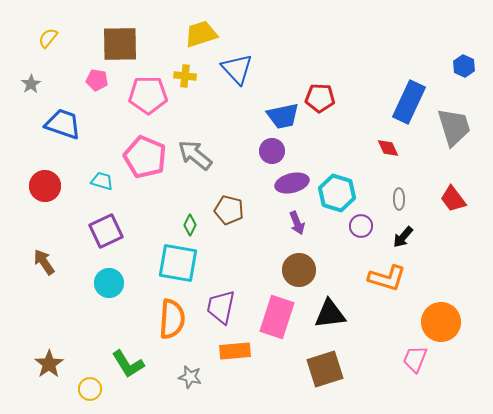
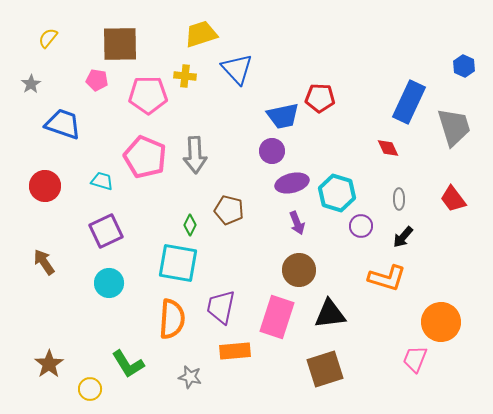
gray arrow at (195, 155): rotated 132 degrees counterclockwise
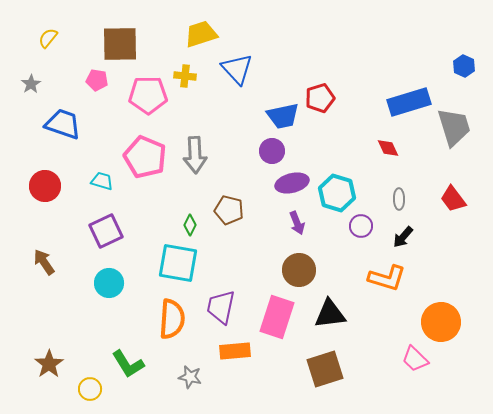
red pentagon at (320, 98): rotated 20 degrees counterclockwise
blue rectangle at (409, 102): rotated 48 degrees clockwise
pink trapezoid at (415, 359): rotated 68 degrees counterclockwise
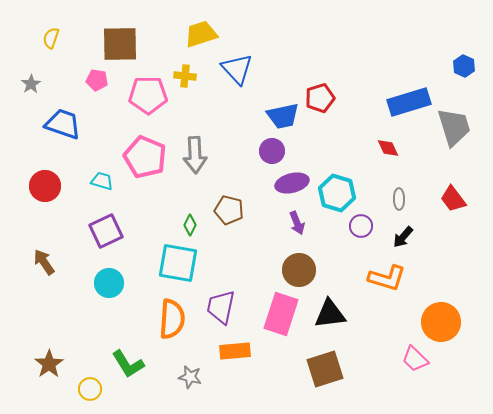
yellow semicircle at (48, 38): moved 3 px right; rotated 20 degrees counterclockwise
pink rectangle at (277, 317): moved 4 px right, 3 px up
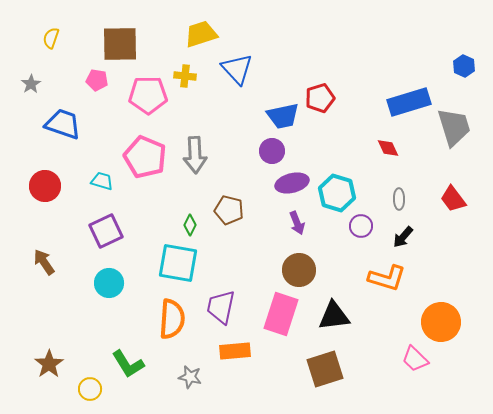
black triangle at (330, 314): moved 4 px right, 2 px down
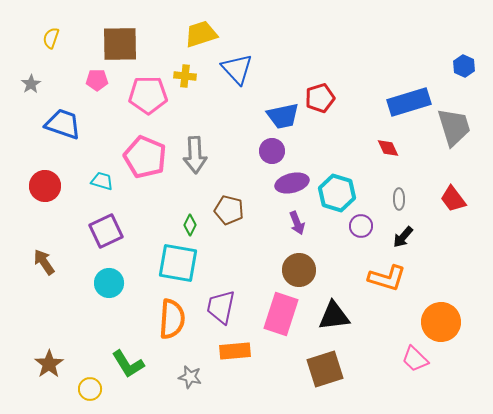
pink pentagon at (97, 80): rotated 10 degrees counterclockwise
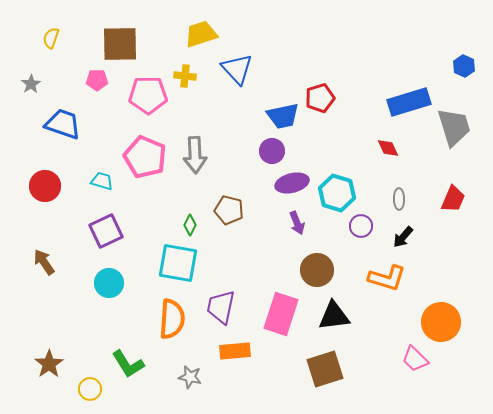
red trapezoid at (453, 199): rotated 120 degrees counterclockwise
brown circle at (299, 270): moved 18 px right
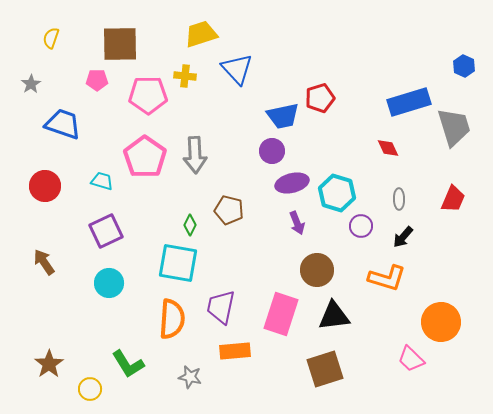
pink pentagon at (145, 157): rotated 12 degrees clockwise
pink trapezoid at (415, 359): moved 4 px left
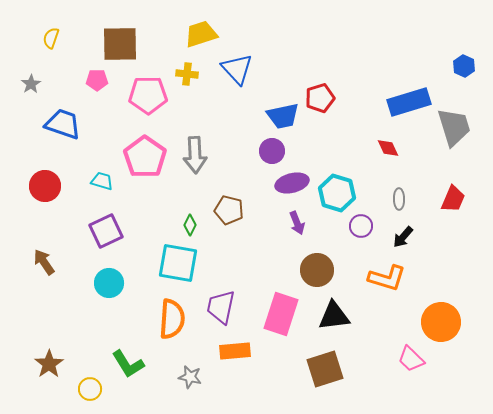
yellow cross at (185, 76): moved 2 px right, 2 px up
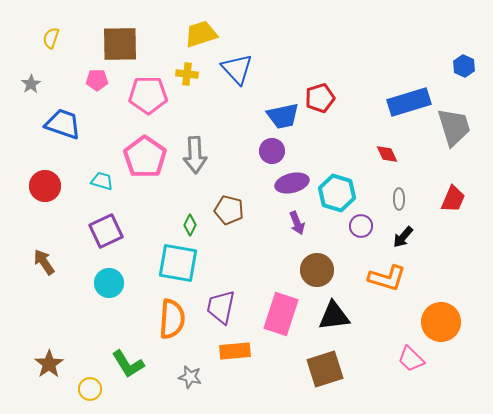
red diamond at (388, 148): moved 1 px left, 6 px down
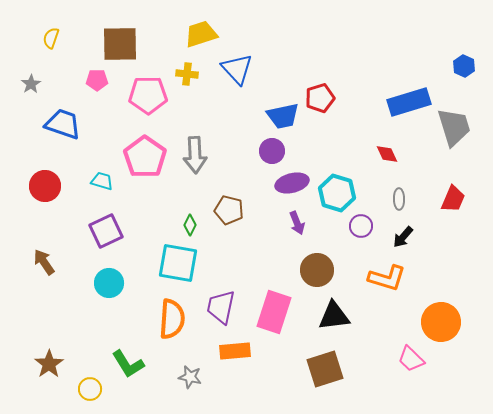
pink rectangle at (281, 314): moved 7 px left, 2 px up
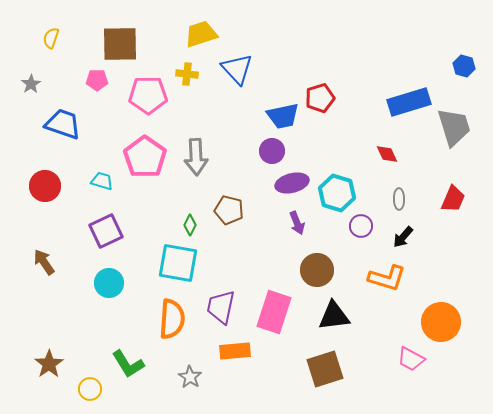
blue hexagon at (464, 66): rotated 10 degrees counterclockwise
gray arrow at (195, 155): moved 1 px right, 2 px down
pink trapezoid at (411, 359): rotated 16 degrees counterclockwise
gray star at (190, 377): rotated 20 degrees clockwise
